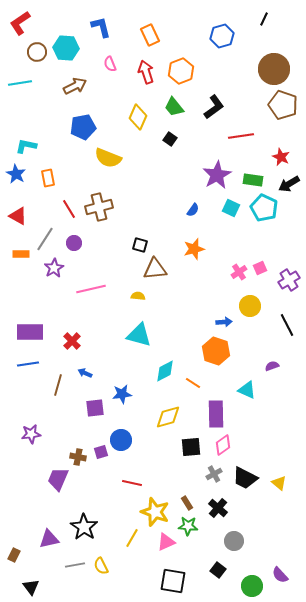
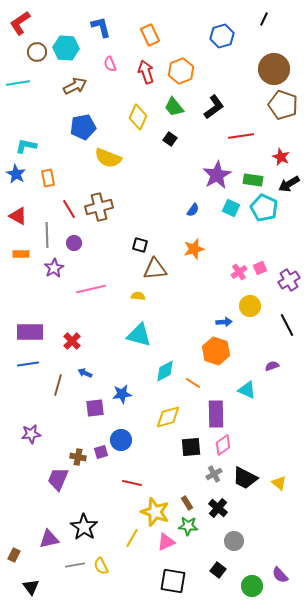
cyan line at (20, 83): moved 2 px left
gray line at (45, 239): moved 2 px right, 4 px up; rotated 35 degrees counterclockwise
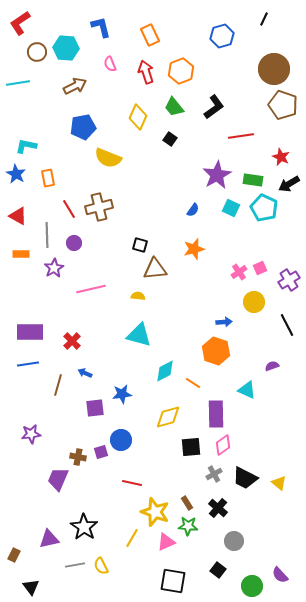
yellow circle at (250, 306): moved 4 px right, 4 px up
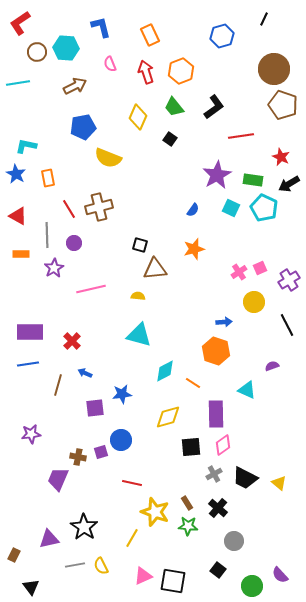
pink triangle at (166, 542): moved 23 px left, 34 px down
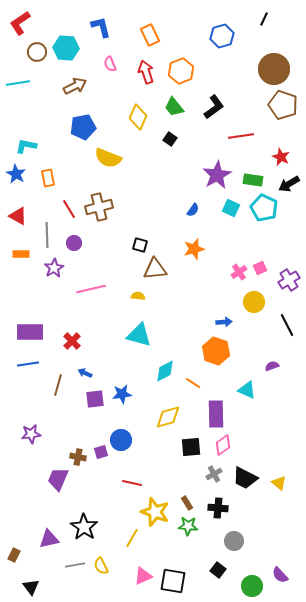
purple square at (95, 408): moved 9 px up
black cross at (218, 508): rotated 36 degrees counterclockwise
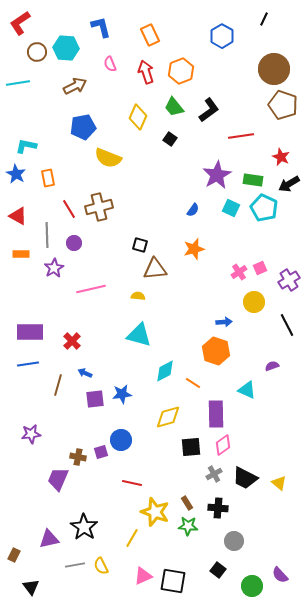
blue hexagon at (222, 36): rotated 15 degrees counterclockwise
black L-shape at (214, 107): moved 5 px left, 3 px down
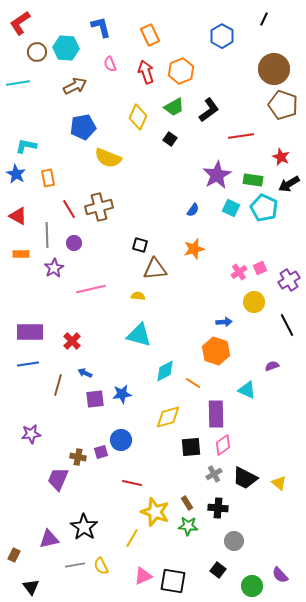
green trapezoid at (174, 107): rotated 80 degrees counterclockwise
